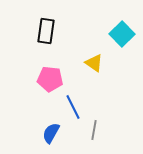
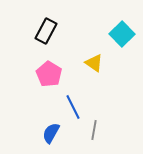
black rectangle: rotated 20 degrees clockwise
pink pentagon: moved 1 px left, 5 px up; rotated 25 degrees clockwise
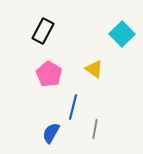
black rectangle: moved 3 px left
yellow triangle: moved 6 px down
blue line: rotated 40 degrees clockwise
gray line: moved 1 px right, 1 px up
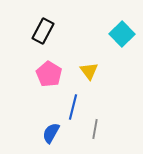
yellow triangle: moved 5 px left, 2 px down; rotated 18 degrees clockwise
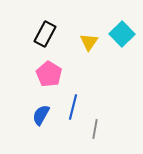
black rectangle: moved 2 px right, 3 px down
yellow triangle: moved 29 px up; rotated 12 degrees clockwise
blue semicircle: moved 10 px left, 18 px up
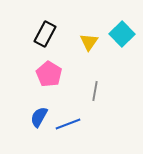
blue line: moved 5 px left, 17 px down; rotated 55 degrees clockwise
blue semicircle: moved 2 px left, 2 px down
gray line: moved 38 px up
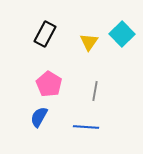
pink pentagon: moved 10 px down
blue line: moved 18 px right, 3 px down; rotated 25 degrees clockwise
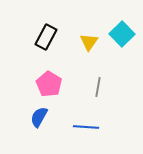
black rectangle: moved 1 px right, 3 px down
gray line: moved 3 px right, 4 px up
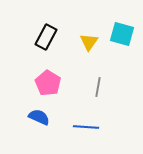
cyan square: rotated 30 degrees counterclockwise
pink pentagon: moved 1 px left, 1 px up
blue semicircle: rotated 85 degrees clockwise
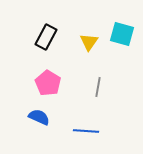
blue line: moved 4 px down
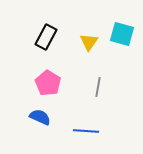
blue semicircle: moved 1 px right
